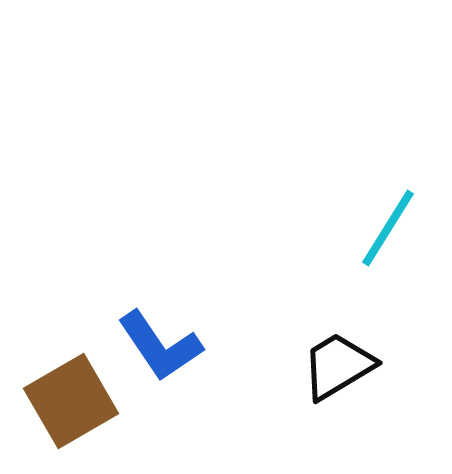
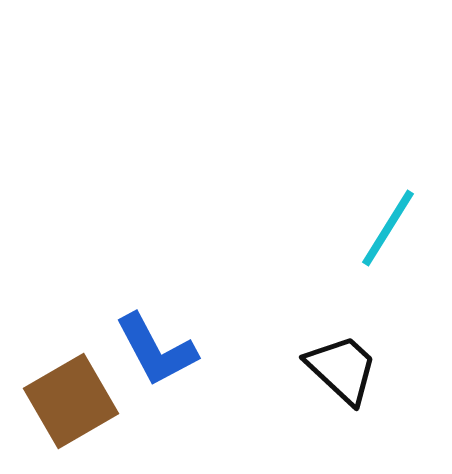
blue L-shape: moved 4 px left, 4 px down; rotated 6 degrees clockwise
black trapezoid: moved 4 px right, 3 px down; rotated 74 degrees clockwise
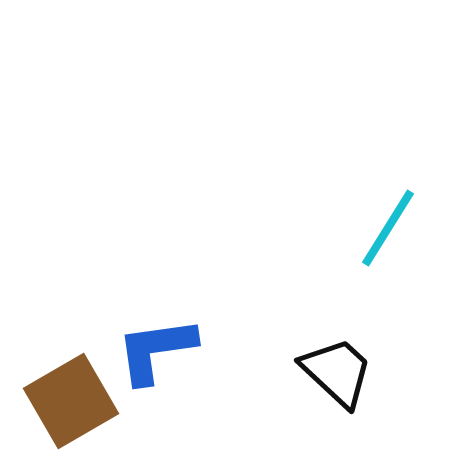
blue L-shape: rotated 110 degrees clockwise
black trapezoid: moved 5 px left, 3 px down
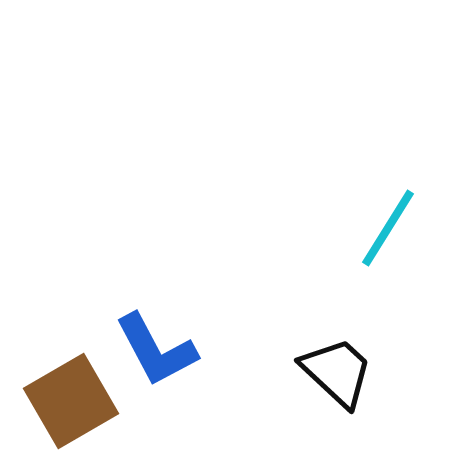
blue L-shape: rotated 110 degrees counterclockwise
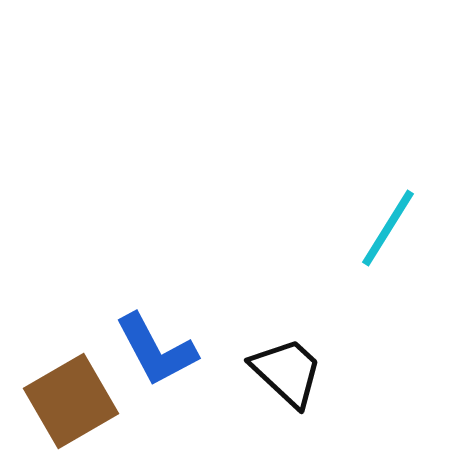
black trapezoid: moved 50 px left
